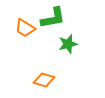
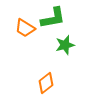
green star: moved 3 px left, 1 px down
orange diamond: moved 2 px right, 3 px down; rotated 55 degrees counterclockwise
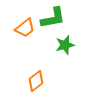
orange trapezoid: rotated 70 degrees counterclockwise
orange diamond: moved 10 px left, 2 px up
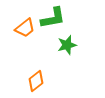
green star: moved 2 px right
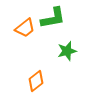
green star: moved 6 px down
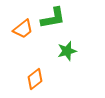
orange trapezoid: moved 2 px left, 1 px down
orange diamond: moved 1 px left, 2 px up
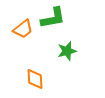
orange diamond: rotated 55 degrees counterclockwise
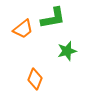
orange diamond: rotated 25 degrees clockwise
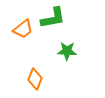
green star: rotated 18 degrees clockwise
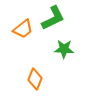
green L-shape: rotated 16 degrees counterclockwise
green star: moved 3 px left, 2 px up
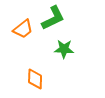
orange diamond: rotated 20 degrees counterclockwise
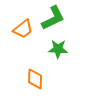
green star: moved 6 px left
